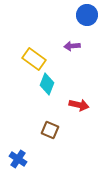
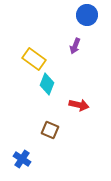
purple arrow: moved 3 px right; rotated 63 degrees counterclockwise
blue cross: moved 4 px right
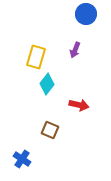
blue circle: moved 1 px left, 1 px up
purple arrow: moved 4 px down
yellow rectangle: moved 2 px right, 2 px up; rotated 70 degrees clockwise
cyan diamond: rotated 15 degrees clockwise
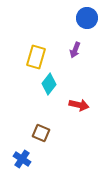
blue circle: moved 1 px right, 4 px down
cyan diamond: moved 2 px right
brown square: moved 9 px left, 3 px down
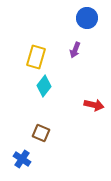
cyan diamond: moved 5 px left, 2 px down
red arrow: moved 15 px right
